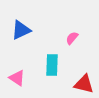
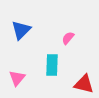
blue triangle: rotated 20 degrees counterclockwise
pink semicircle: moved 4 px left
pink triangle: rotated 36 degrees clockwise
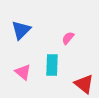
pink triangle: moved 6 px right, 6 px up; rotated 30 degrees counterclockwise
red triangle: rotated 25 degrees clockwise
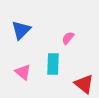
cyan rectangle: moved 1 px right, 1 px up
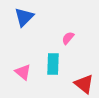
blue triangle: moved 3 px right, 13 px up
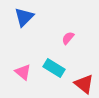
cyan rectangle: moved 1 px right, 4 px down; rotated 60 degrees counterclockwise
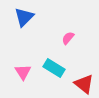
pink triangle: rotated 18 degrees clockwise
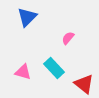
blue triangle: moved 3 px right
cyan rectangle: rotated 15 degrees clockwise
pink triangle: rotated 42 degrees counterclockwise
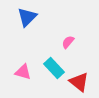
pink semicircle: moved 4 px down
red triangle: moved 5 px left, 2 px up
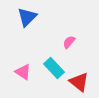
pink semicircle: moved 1 px right
pink triangle: rotated 18 degrees clockwise
